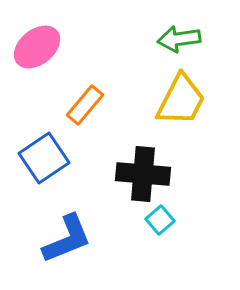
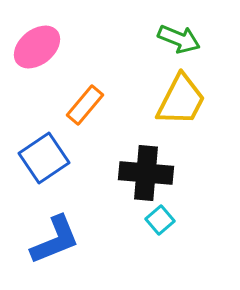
green arrow: rotated 150 degrees counterclockwise
black cross: moved 3 px right, 1 px up
blue L-shape: moved 12 px left, 1 px down
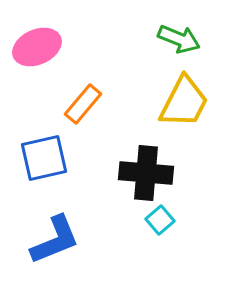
pink ellipse: rotated 15 degrees clockwise
yellow trapezoid: moved 3 px right, 2 px down
orange rectangle: moved 2 px left, 1 px up
blue square: rotated 21 degrees clockwise
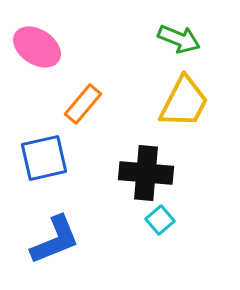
pink ellipse: rotated 57 degrees clockwise
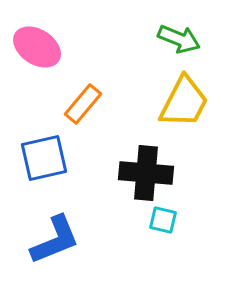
cyan square: moved 3 px right; rotated 36 degrees counterclockwise
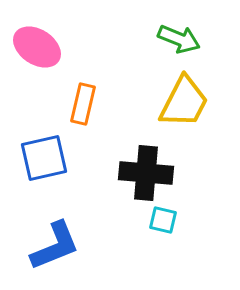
orange rectangle: rotated 27 degrees counterclockwise
blue L-shape: moved 6 px down
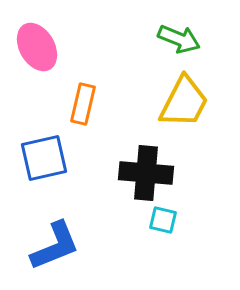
pink ellipse: rotated 27 degrees clockwise
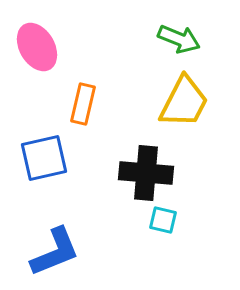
blue L-shape: moved 6 px down
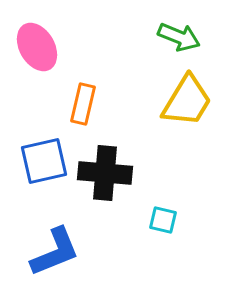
green arrow: moved 2 px up
yellow trapezoid: moved 3 px right, 1 px up; rotated 4 degrees clockwise
blue square: moved 3 px down
black cross: moved 41 px left
